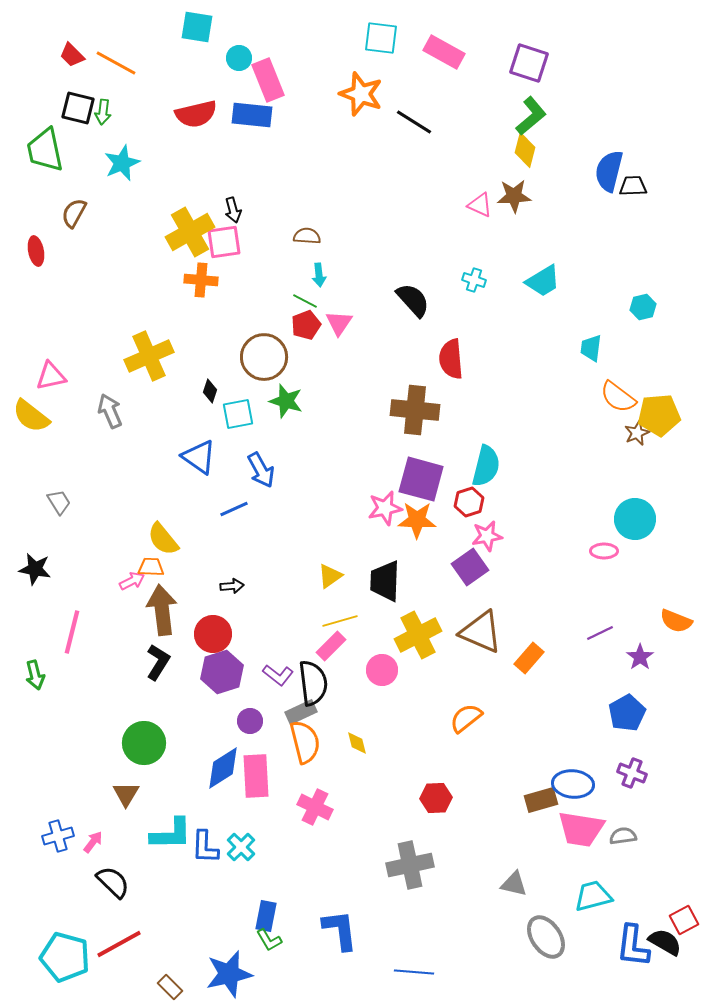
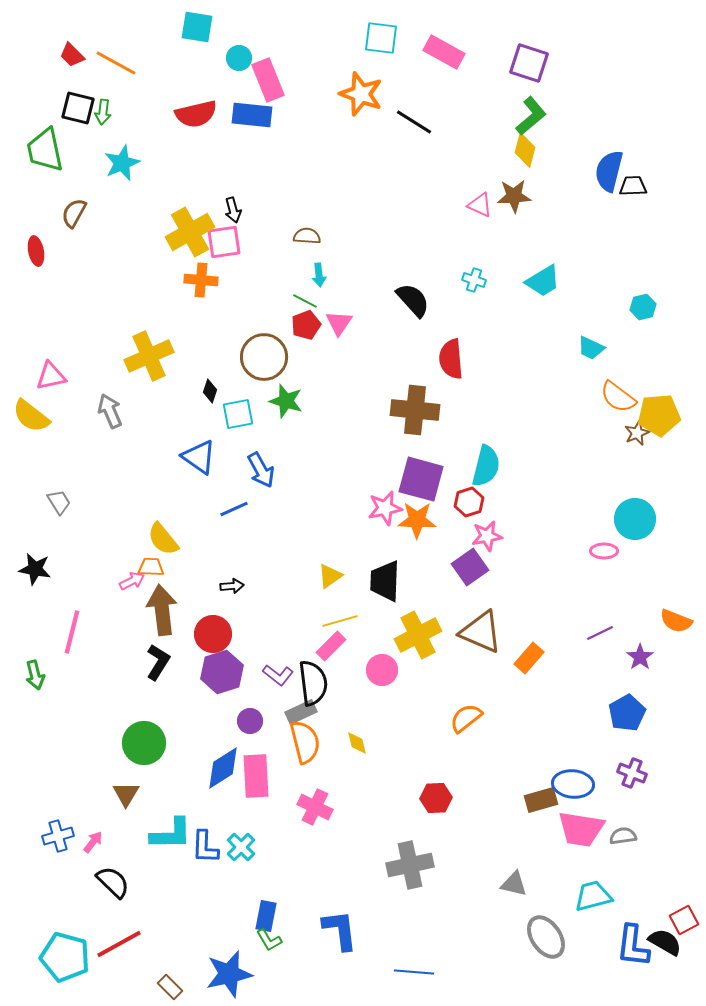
cyan trapezoid at (591, 348): rotated 72 degrees counterclockwise
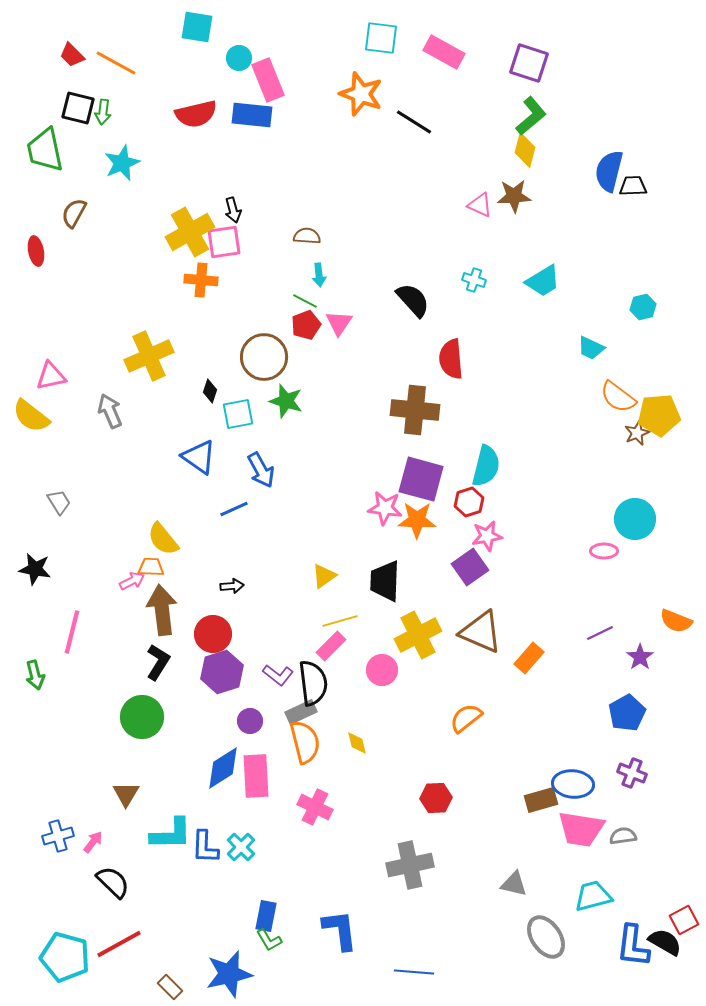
pink star at (385, 508): rotated 20 degrees clockwise
yellow triangle at (330, 576): moved 6 px left
green circle at (144, 743): moved 2 px left, 26 px up
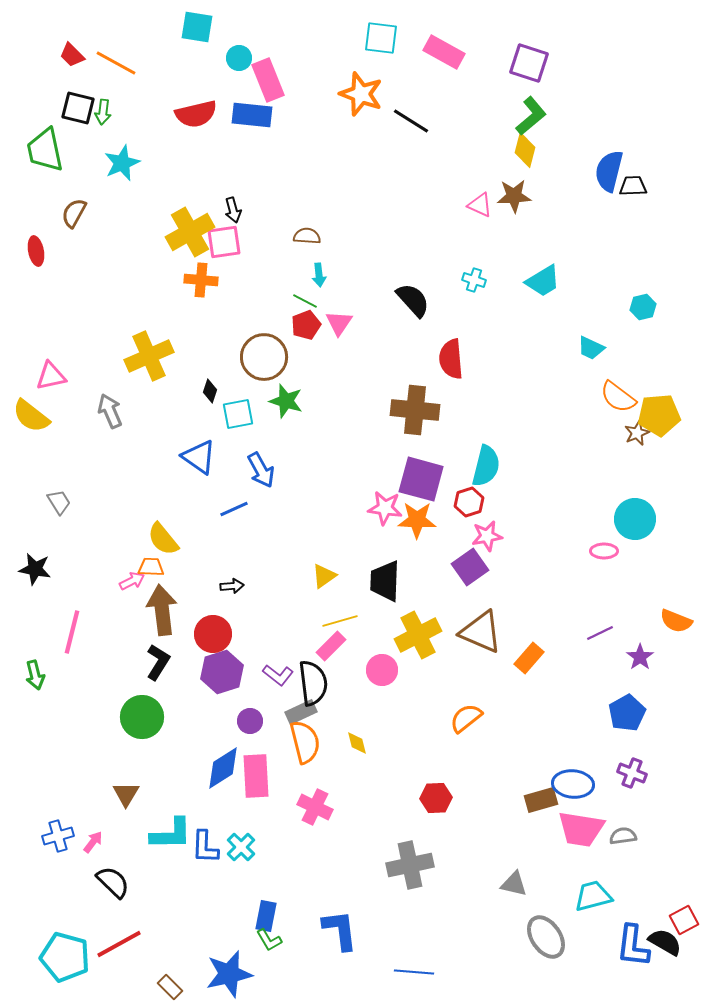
black line at (414, 122): moved 3 px left, 1 px up
